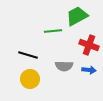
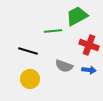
black line: moved 4 px up
gray semicircle: rotated 18 degrees clockwise
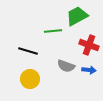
gray semicircle: moved 2 px right
